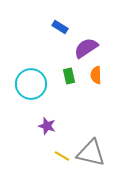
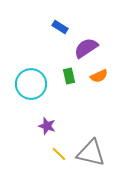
orange semicircle: moved 3 px right, 1 px down; rotated 114 degrees counterclockwise
yellow line: moved 3 px left, 2 px up; rotated 14 degrees clockwise
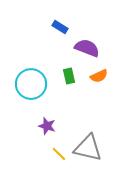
purple semicircle: moved 1 px right; rotated 55 degrees clockwise
gray triangle: moved 3 px left, 5 px up
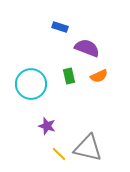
blue rectangle: rotated 14 degrees counterclockwise
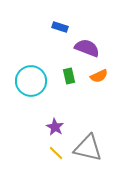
cyan circle: moved 3 px up
purple star: moved 8 px right, 1 px down; rotated 12 degrees clockwise
yellow line: moved 3 px left, 1 px up
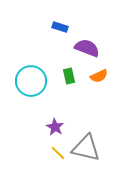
gray triangle: moved 2 px left
yellow line: moved 2 px right
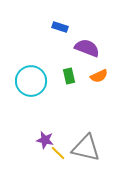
purple star: moved 10 px left, 13 px down; rotated 18 degrees counterclockwise
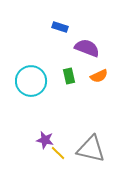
gray triangle: moved 5 px right, 1 px down
